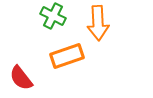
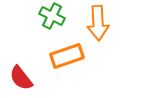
green cross: moved 1 px left
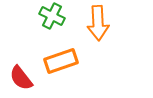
orange rectangle: moved 6 px left, 5 px down
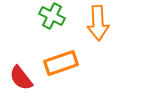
orange rectangle: moved 2 px down
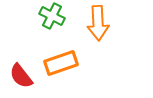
red semicircle: moved 2 px up
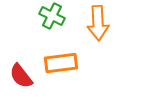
orange rectangle: rotated 12 degrees clockwise
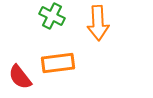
orange rectangle: moved 3 px left
red semicircle: moved 1 px left, 1 px down
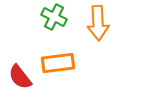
green cross: moved 2 px right, 1 px down
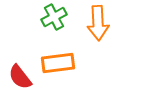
green cross: rotated 35 degrees clockwise
